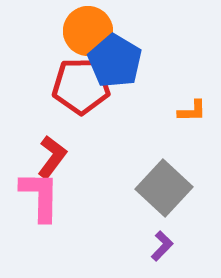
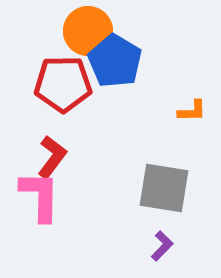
red pentagon: moved 18 px left, 2 px up
gray square: rotated 34 degrees counterclockwise
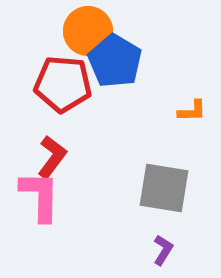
red pentagon: rotated 6 degrees clockwise
purple L-shape: moved 1 px right, 4 px down; rotated 12 degrees counterclockwise
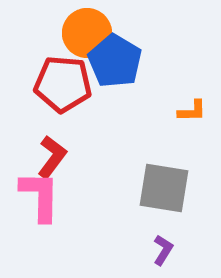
orange circle: moved 1 px left, 2 px down
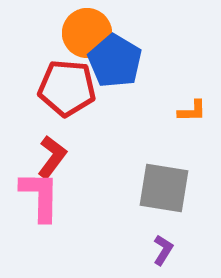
red pentagon: moved 4 px right, 4 px down
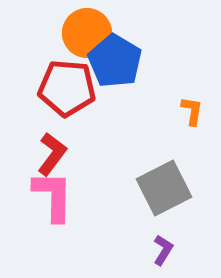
orange L-shape: rotated 80 degrees counterclockwise
red L-shape: moved 3 px up
gray square: rotated 36 degrees counterclockwise
pink L-shape: moved 13 px right
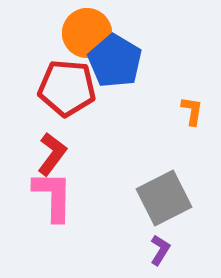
gray square: moved 10 px down
purple L-shape: moved 3 px left
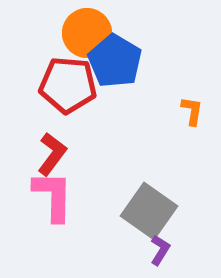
red pentagon: moved 1 px right, 3 px up
gray square: moved 15 px left, 13 px down; rotated 28 degrees counterclockwise
